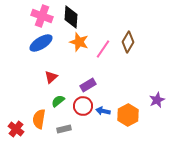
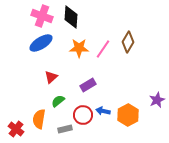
orange star: moved 6 px down; rotated 18 degrees counterclockwise
red circle: moved 9 px down
gray rectangle: moved 1 px right
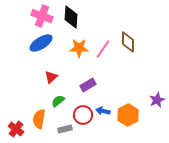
brown diamond: rotated 30 degrees counterclockwise
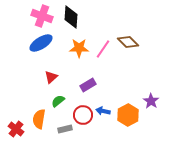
brown diamond: rotated 45 degrees counterclockwise
purple star: moved 6 px left, 1 px down; rotated 14 degrees counterclockwise
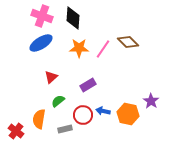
black diamond: moved 2 px right, 1 px down
orange hexagon: moved 1 px up; rotated 20 degrees counterclockwise
red cross: moved 2 px down
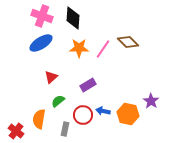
gray rectangle: rotated 64 degrees counterclockwise
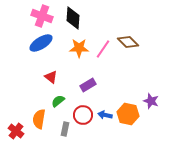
red triangle: rotated 40 degrees counterclockwise
purple star: rotated 14 degrees counterclockwise
blue arrow: moved 2 px right, 4 px down
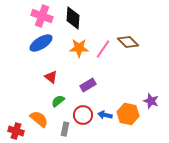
orange semicircle: rotated 120 degrees clockwise
red cross: rotated 21 degrees counterclockwise
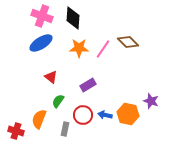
green semicircle: rotated 16 degrees counterclockwise
orange semicircle: rotated 108 degrees counterclockwise
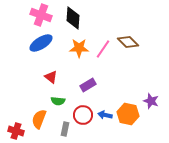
pink cross: moved 1 px left, 1 px up
green semicircle: rotated 120 degrees counterclockwise
